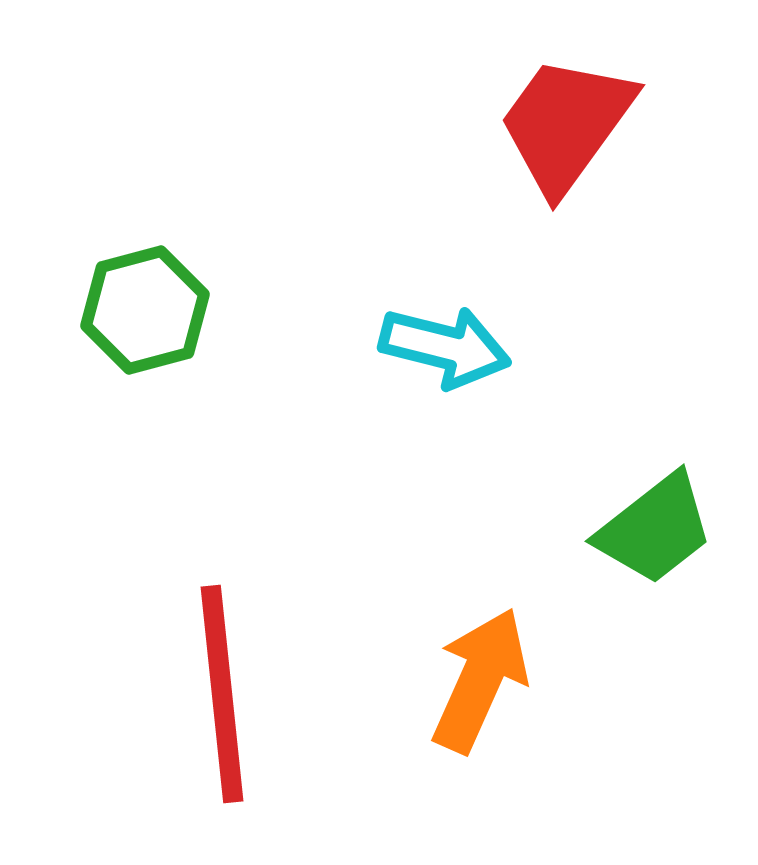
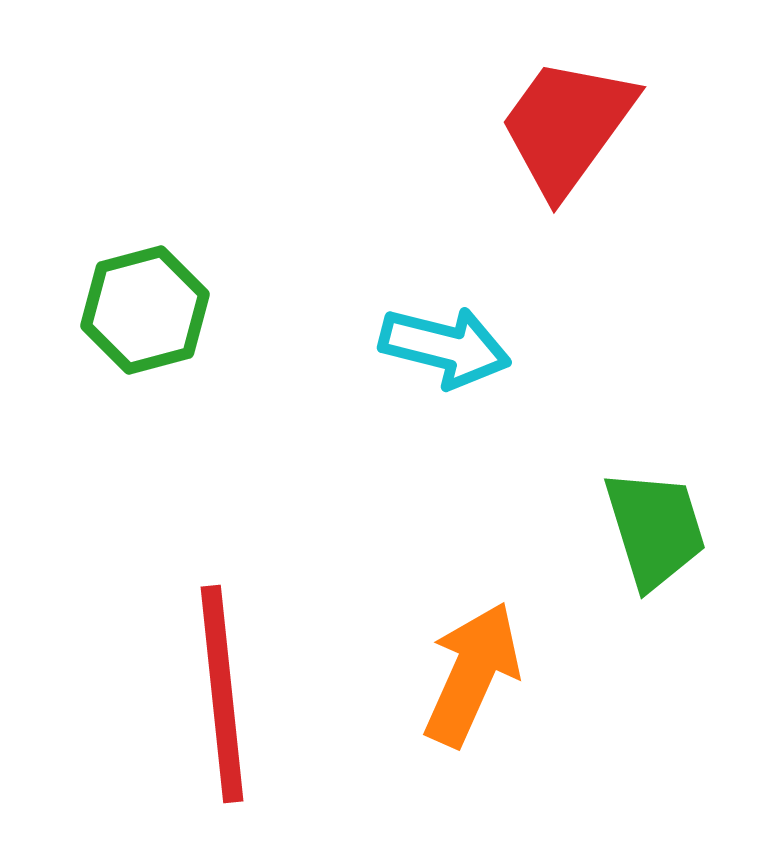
red trapezoid: moved 1 px right, 2 px down
green trapezoid: rotated 69 degrees counterclockwise
orange arrow: moved 8 px left, 6 px up
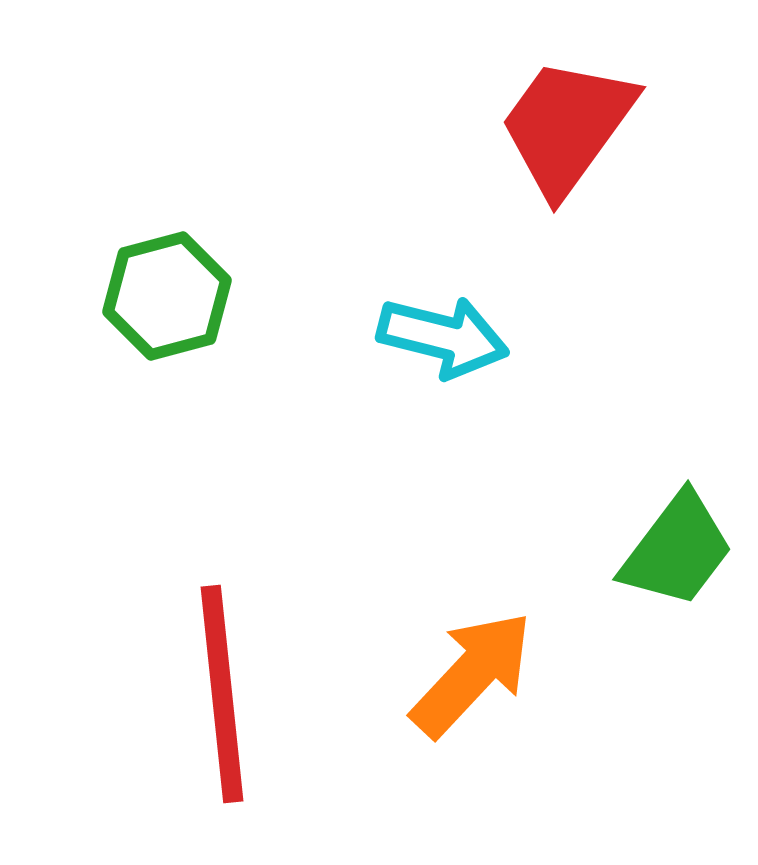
green hexagon: moved 22 px right, 14 px up
cyan arrow: moved 2 px left, 10 px up
green trapezoid: moved 22 px right, 21 px down; rotated 54 degrees clockwise
orange arrow: rotated 19 degrees clockwise
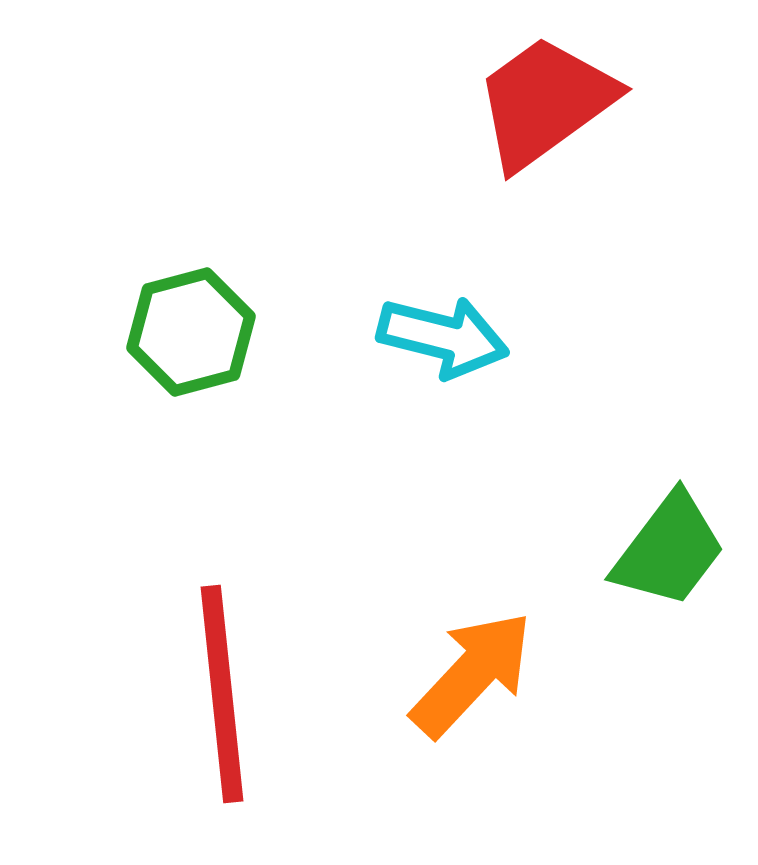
red trapezoid: moved 22 px left, 24 px up; rotated 18 degrees clockwise
green hexagon: moved 24 px right, 36 px down
green trapezoid: moved 8 px left
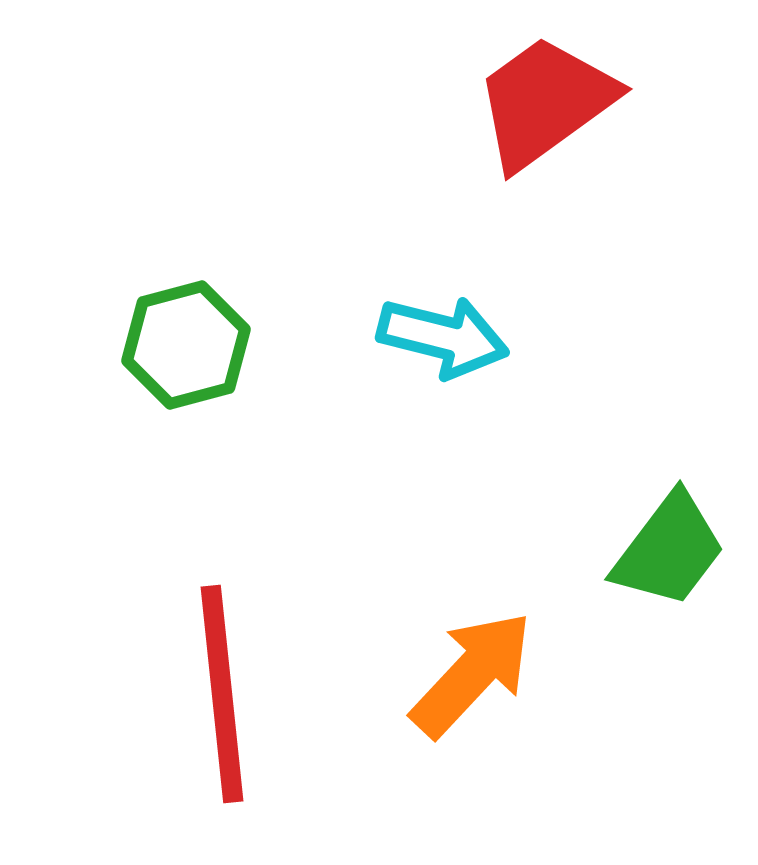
green hexagon: moved 5 px left, 13 px down
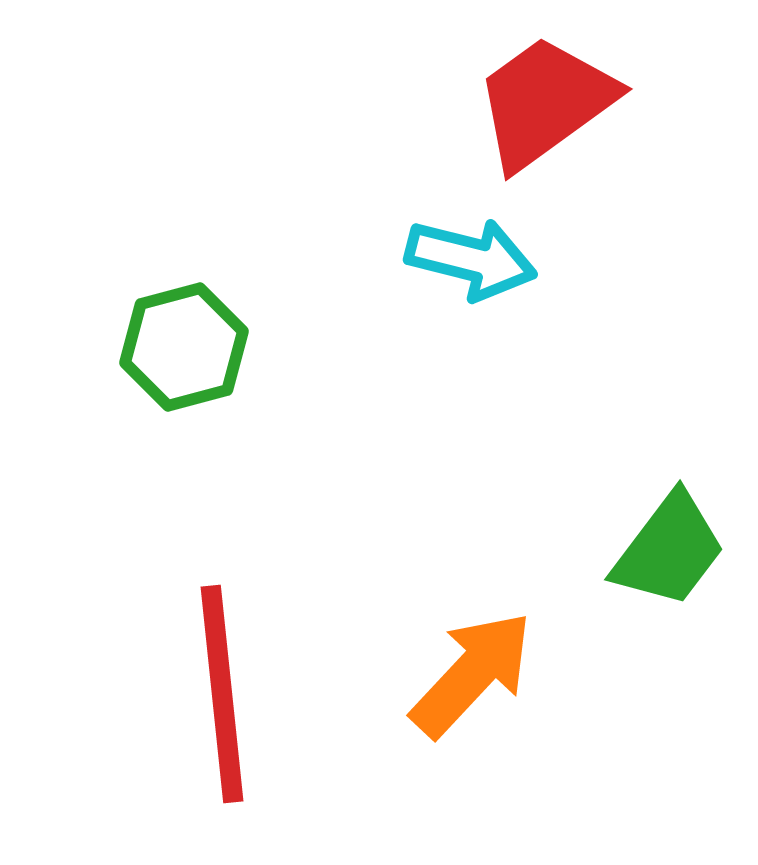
cyan arrow: moved 28 px right, 78 px up
green hexagon: moved 2 px left, 2 px down
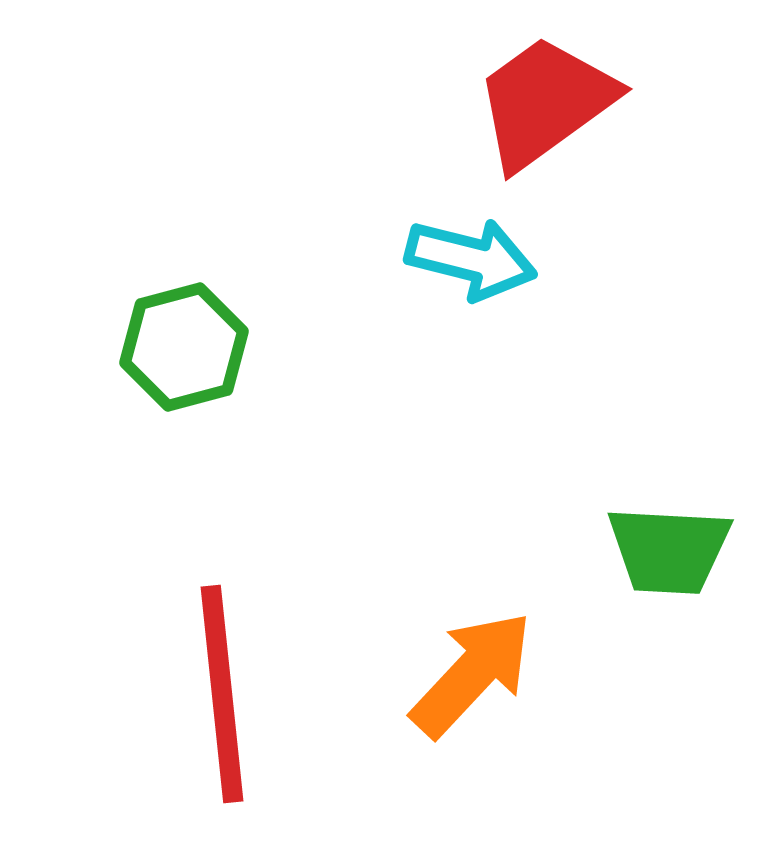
green trapezoid: rotated 56 degrees clockwise
